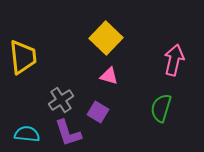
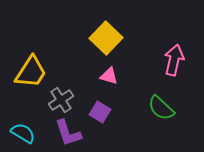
yellow trapezoid: moved 8 px right, 15 px down; rotated 39 degrees clockwise
green semicircle: rotated 64 degrees counterclockwise
purple square: moved 2 px right
cyan semicircle: moved 4 px left, 1 px up; rotated 25 degrees clockwise
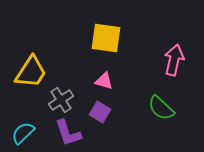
yellow square: rotated 36 degrees counterclockwise
pink triangle: moved 5 px left, 5 px down
cyan semicircle: rotated 75 degrees counterclockwise
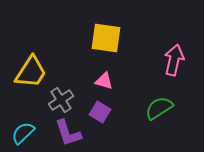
green semicircle: moved 2 px left; rotated 104 degrees clockwise
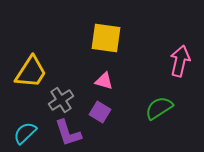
pink arrow: moved 6 px right, 1 px down
cyan semicircle: moved 2 px right
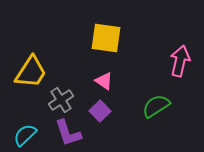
pink triangle: rotated 18 degrees clockwise
green semicircle: moved 3 px left, 2 px up
purple square: moved 1 px up; rotated 15 degrees clockwise
cyan semicircle: moved 2 px down
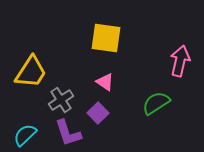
pink triangle: moved 1 px right, 1 px down
green semicircle: moved 3 px up
purple square: moved 2 px left, 2 px down
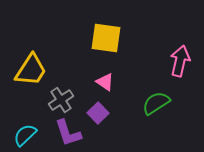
yellow trapezoid: moved 2 px up
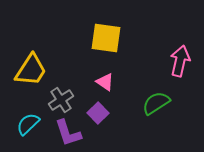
cyan semicircle: moved 3 px right, 11 px up
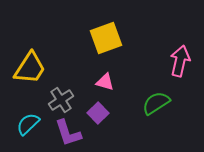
yellow square: rotated 28 degrees counterclockwise
yellow trapezoid: moved 1 px left, 2 px up
pink triangle: rotated 18 degrees counterclockwise
